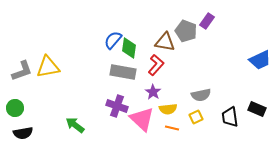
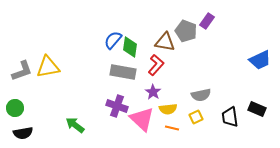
green diamond: moved 1 px right, 1 px up
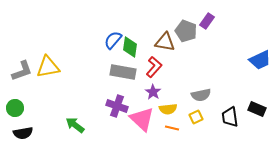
red L-shape: moved 2 px left, 2 px down
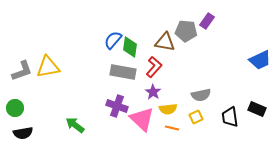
gray pentagon: rotated 15 degrees counterclockwise
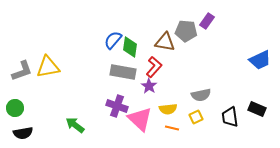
purple star: moved 4 px left, 6 px up
pink triangle: moved 2 px left
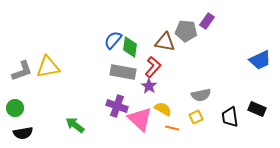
red L-shape: moved 1 px left
yellow semicircle: moved 5 px left; rotated 144 degrees counterclockwise
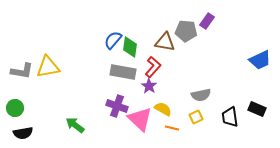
gray L-shape: rotated 30 degrees clockwise
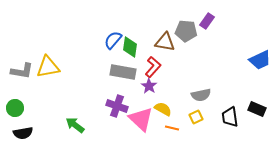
pink triangle: moved 1 px right
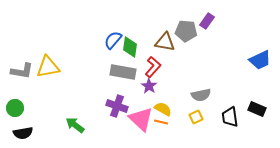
orange line: moved 11 px left, 6 px up
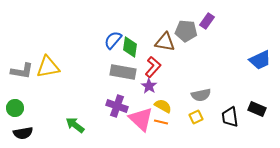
yellow semicircle: moved 3 px up
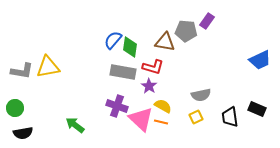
red L-shape: rotated 65 degrees clockwise
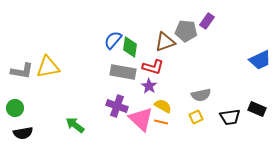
brown triangle: rotated 30 degrees counterclockwise
black trapezoid: rotated 90 degrees counterclockwise
